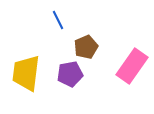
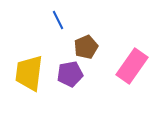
yellow trapezoid: moved 3 px right
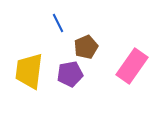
blue line: moved 3 px down
yellow trapezoid: moved 2 px up
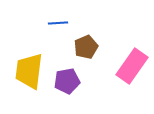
blue line: rotated 66 degrees counterclockwise
purple pentagon: moved 3 px left, 7 px down
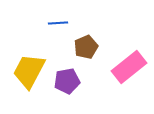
pink rectangle: moved 3 px left, 1 px down; rotated 16 degrees clockwise
yellow trapezoid: rotated 21 degrees clockwise
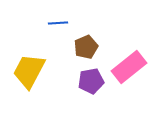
purple pentagon: moved 24 px right
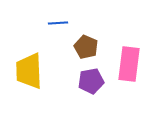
brown pentagon: rotated 25 degrees counterclockwise
pink rectangle: moved 3 px up; rotated 44 degrees counterclockwise
yellow trapezoid: rotated 30 degrees counterclockwise
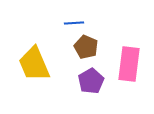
blue line: moved 16 px right
yellow trapezoid: moved 5 px right, 7 px up; rotated 21 degrees counterclockwise
purple pentagon: rotated 20 degrees counterclockwise
